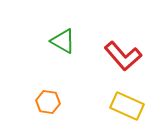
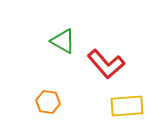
red L-shape: moved 17 px left, 8 px down
yellow rectangle: rotated 28 degrees counterclockwise
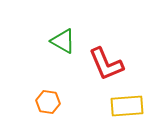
red L-shape: rotated 18 degrees clockwise
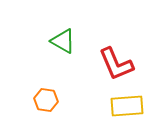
red L-shape: moved 10 px right
orange hexagon: moved 2 px left, 2 px up
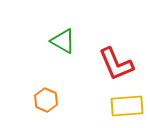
orange hexagon: rotated 15 degrees clockwise
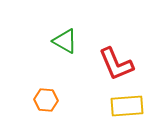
green triangle: moved 2 px right
orange hexagon: rotated 20 degrees counterclockwise
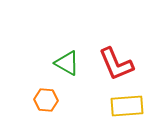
green triangle: moved 2 px right, 22 px down
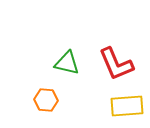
green triangle: rotated 16 degrees counterclockwise
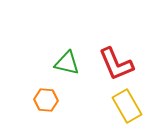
yellow rectangle: rotated 64 degrees clockwise
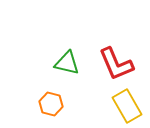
orange hexagon: moved 5 px right, 4 px down; rotated 10 degrees clockwise
